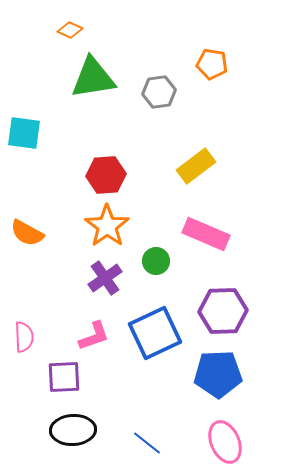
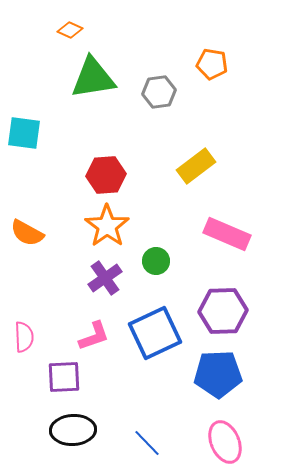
pink rectangle: moved 21 px right
blue line: rotated 8 degrees clockwise
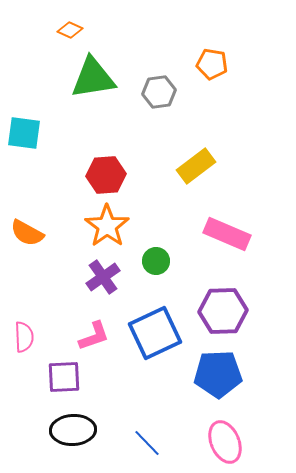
purple cross: moved 2 px left, 1 px up
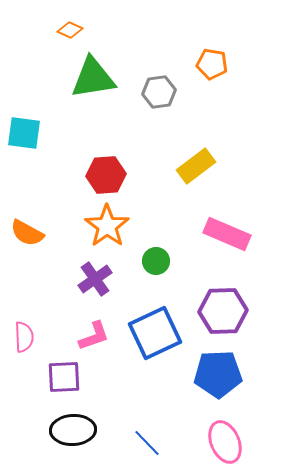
purple cross: moved 8 px left, 2 px down
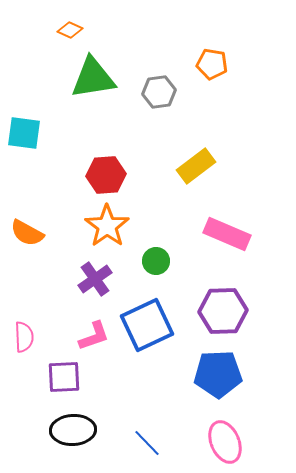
blue square: moved 8 px left, 8 px up
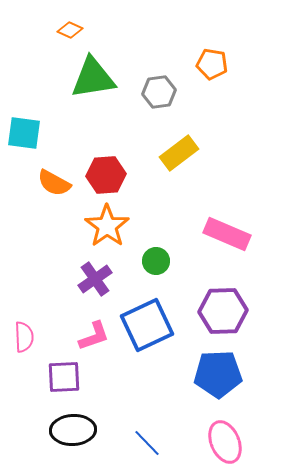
yellow rectangle: moved 17 px left, 13 px up
orange semicircle: moved 27 px right, 50 px up
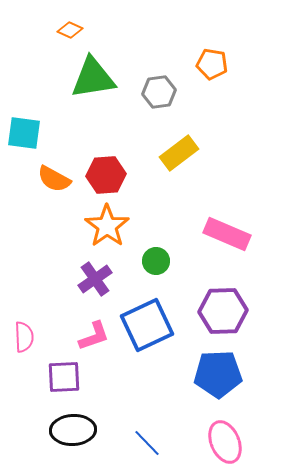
orange semicircle: moved 4 px up
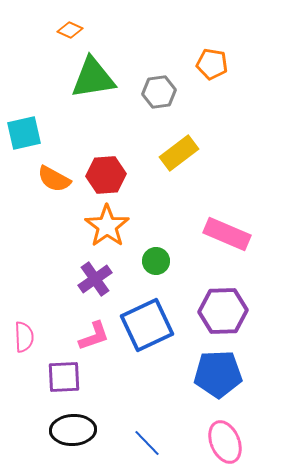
cyan square: rotated 21 degrees counterclockwise
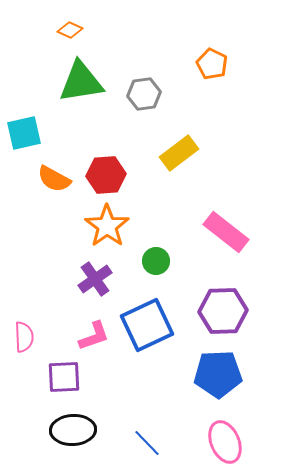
orange pentagon: rotated 16 degrees clockwise
green triangle: moved 12 px left, 4 px down
gray hexagon: moved 15 px left, 2 px down
pink rectangle: moved 1 px left, 2 px up; rotated 15 degrees clockwise
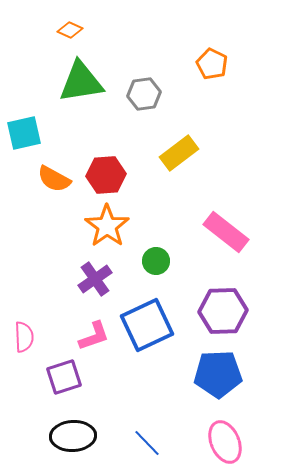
purple square: rotated 15 degrees counterclockwise
black ellipse: moved 6 px down
